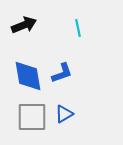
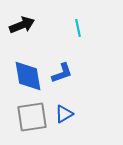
black arrow: moved 2 px left
gray square: rotated 8 degrees counterclockwise
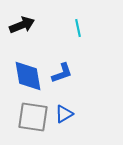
gray square: moved 1 px right; rotated 16 degrees clockwise
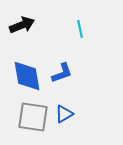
cyan line: moved 2 px right, 1 px down
blue diamond: moved 1 px left
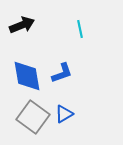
gray square: rotated 28 degrees clockwise
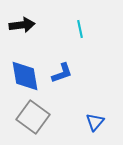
black arrow: rotated 15 degrees clockwise
blue diamond: moved 2 px left
blue triangle: moved 31 px right, 8 px down; rotated 18 degrees counterclockwise
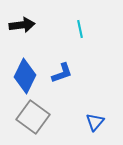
blue diamond: rotated 36 degrees clockwise
